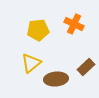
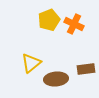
yellow pentagon: moved 11 px right, 10 px up; rotated 15 degrees counterclockwise
brown rectangle: moved 2 px down; rotated 36 degrees clockwise
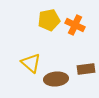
yellow pentagon: rotated 10 degrees clockwise
orange cross: moved 1 px right, 1 px down
yellow triangle: rotated 40 degrees counterclockwise
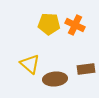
yellow pentagon: moved 4 px down; rotated 15 degrees clockwise
yellow triangle: moved 1 px left, 1 px down
brown ellipse: moved 1 px left
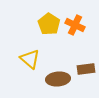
yellow pentagon: rotated 30 degrees clockwise
yellow triangle: moved 5 px up
brown ellipse: moved 3 px right
